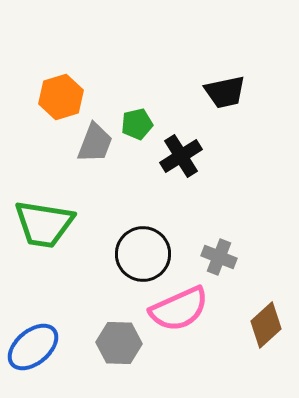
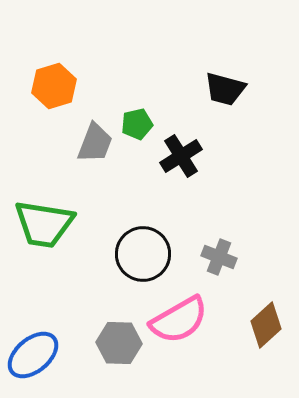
black trapezoid: moved 3 px up; rotated 27 degrees clockwise
orange hexagon: moved 7 px left, 11 px up
pink semicircle: moved 11 px down; rotated 6 degrees counterclockwise
blue ellipse: moved 8 px down
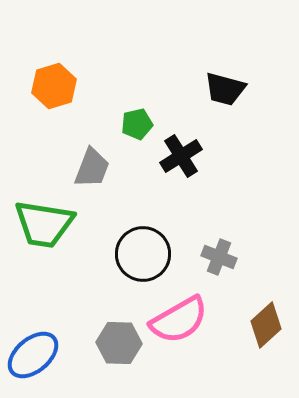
gray trapezoid: moved 3 px left, 25 px down
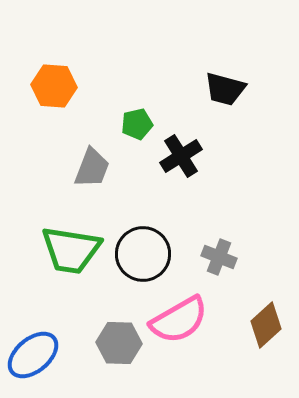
orange hexagon: rotated 21 degrees clockwise
green trapezoid: moved 27 px right, 26 px down
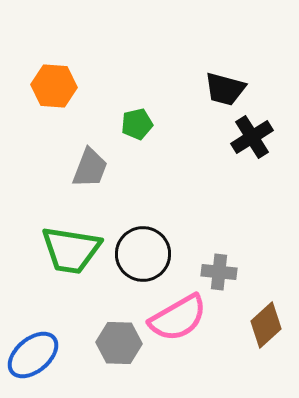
black cross: moved 71 px right, 19 px up
gray trapezoid: moved 2 px left
gray cross: moved 15 px down; rotated 16 degrees counterclockwise
pink semicircle: moved 1 px left, 2 px up
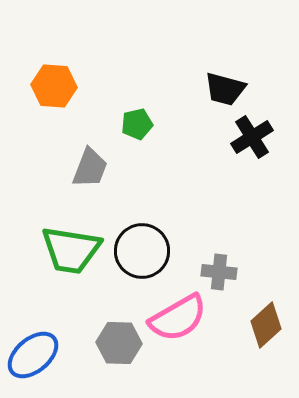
black circle: moved 1 px left, 3 px up
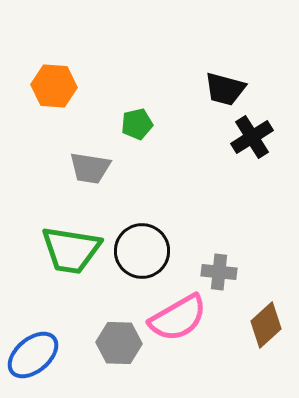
gray trapezoid: rotated 78 degrees clockwise
